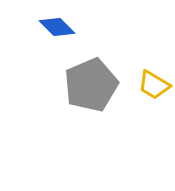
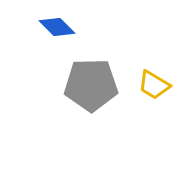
gray pentagon: rotated 22 degrees clockwise
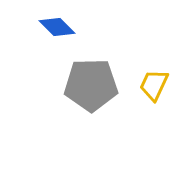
yellow trapezoid: rotated 84 degrees clockwise
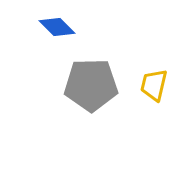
yellow trapezoid: rotated 12 degrees counterclockwise
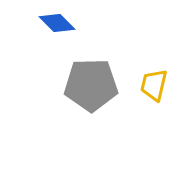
blue diamond: moved 4 px up
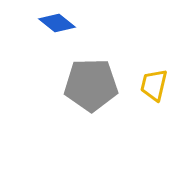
blue diamond: rotated 6 degrees counterclockwise
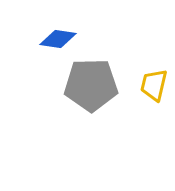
blue diamond: moved 1 px right, 16 px down; rotated 30 degrees counterclockwise
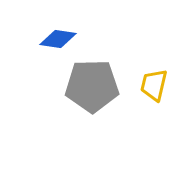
gray pentagon: moved 1 px right, 1 px down
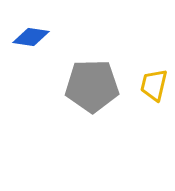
blue diamond: moved 27 px left, 2 px up
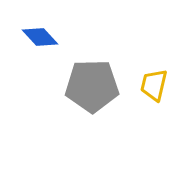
blue diamond: moved 9 px right; rotated 39 degrees clockwise
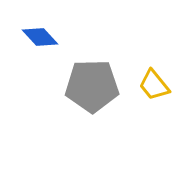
yellow trapezoid: rotated 52 degrees counterclockwise
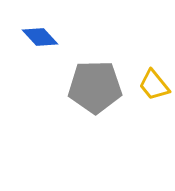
gray pentagon: moved 3 px right, 1 px down
